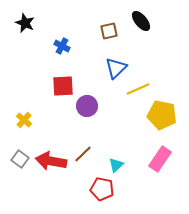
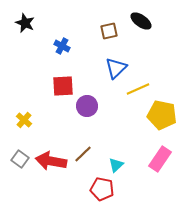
black ellipse: rotated 15 degrees counterclockwise
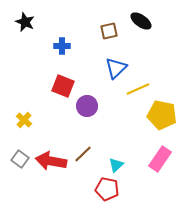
black star: moved 1 px up
blue cross: rotated 28 degrees counterclockwise
red square: rotated 25 degrees clockwise
red pentagon: moved 5 px right
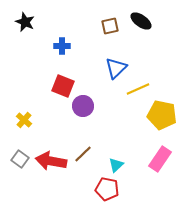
brown square: moved 1 px right, 5 px up
purple circle: moved 4 px left
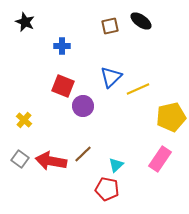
blue triangle: moved 5 px left, 9 px down
yellow pentagon: moved 9 px right, 2 px down; rotated 24 degrees counterclockwise
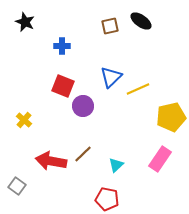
gray square: moved 3 px left, 27 px down
red pentagon: moved 10 px down
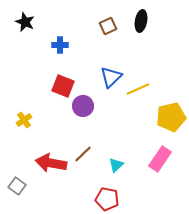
black ellipse: rotated 65 degrees clockwise
brown square: moved 2 px left; rotated 12 degrees counterclockwise
blue cross: moved 2 px left, 1 px up
yellow cross: rotated 14 degrees clockwise
red arrow: moved 2 px down
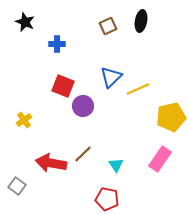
blue cross: moved 3 px left, 1 px up
cyan triangle: rotated 21 degrees counterclockwise
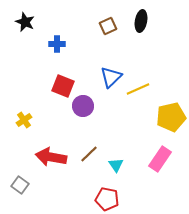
brown line: moved 6 px right
red arrow: moved 6 px up
gray square: moved 3 px right, 1 px up
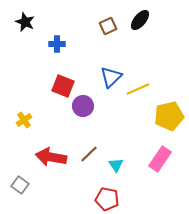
black ellipse: moved 1 px left, 1 px up; rotated 30 degrees clockwise
yellow pentagon: moved 2 px left, 1 px up
